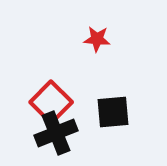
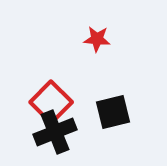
black square: rotated 9 degrees counterclockwise
black cross: moved 1 px left, 1 px up
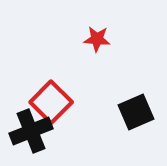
black square: moved 23 px right; rotated 9 degrees counterclockwise
black cross: moved 24 px left, 1 px up
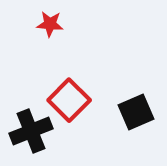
red star: moved 47 px left, 15 px up
red square: moved 18 px right, 2 px up
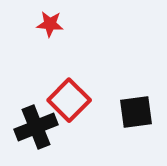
black square: rotated 15 degrees clockwise
black cross: moved 5 px right, 4 px up
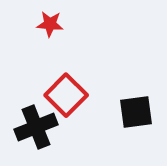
red square: moved 3 px left, 5 px up
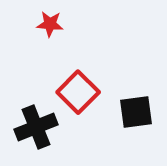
red square: moved 12 px right, 3 px up
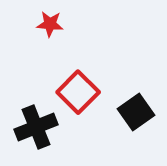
black square: rotated 27 degrees counterclockwise
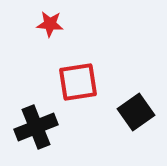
red square: moved 10 px up; rotated 36 degrees clockwise
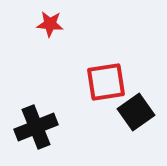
red square: moved 28 px right
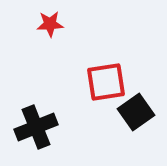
red star: rotated 8 degrees counterclockwise
